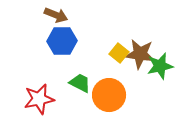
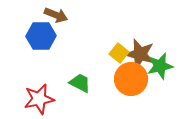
blue hexagon: moved 21 px left, 5 px up
brown star: rotated 8 degrees clockwise
orange circle: moved 22 px right, 16 px up
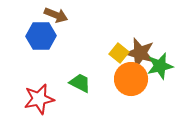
brown star: moved 1 px up
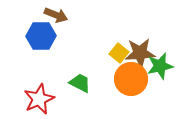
brown star: rotated 20 degrees counterclockwise
red star: rotated 12 degrees counterclockwise
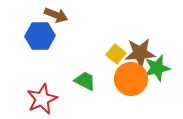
blue hexagon: moved 1 px left
yellow square: moved 3 px left, 1 px down
green star: moved 3 px left, 2 px down
green trapezoid: moved 5 px right, 2 px up
red star: moved 3 px right
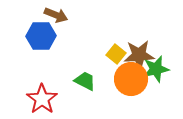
blue hexagon: moved 1 px right
brown star: moved 1 px left, 2 px down
green star: moved 1 px left, 1 px down
red star: rotated 12 degrees counterclockwise
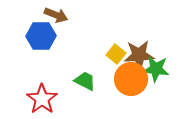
green star: rotated 20 degrees clockwise
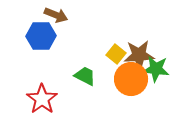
green trapezoid: moved 5 px up
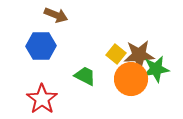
blue hexagon: moved 10 px down
green star: rotated 16 degrees counterclockwise
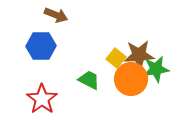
yellow square: moved 4 px down
green trapezoid: moved 4 px right, 4 px down
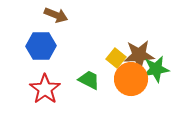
red star: moved 3 px right, 10 px up
